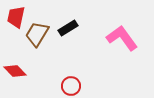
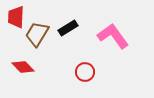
red trapezoid: rotated 10 degrees counterclockwise
pink L-shape: moved 9 px left, 2 px up
red diamond: moved 8 px right, 4 px up
red circle: moved 14 px right, 14 px up
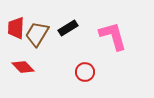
red trapezoid: moved 11 px down
pink L-shape: rotated 20 degrees clockwise
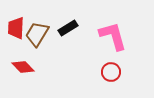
red circle: moved 26 px right
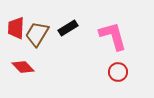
red circle: moved 7 px right
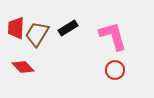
red circle: moved 3 px left, 2 px up
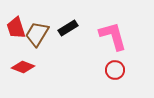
red trapezoid: rotated 20 degrees counterclockwise
red diamond: rotated 25 degrees counterclockwise
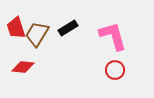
red diamond: rotated 15 degrees counterclockwise
